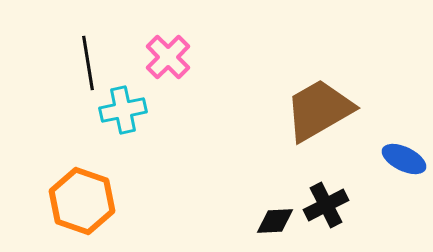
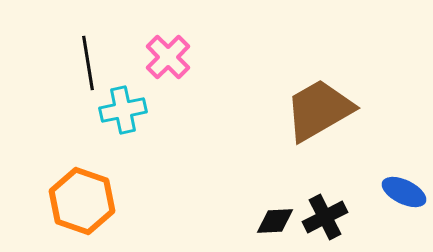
blue ellipse: moved 33 px down
black cross: moved 1 px left, 12 px down
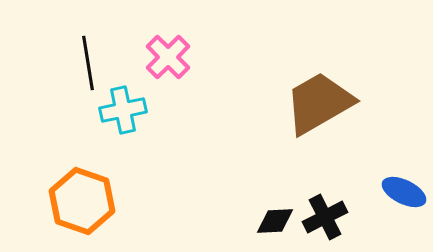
brown trapezoid: moved 7 px up
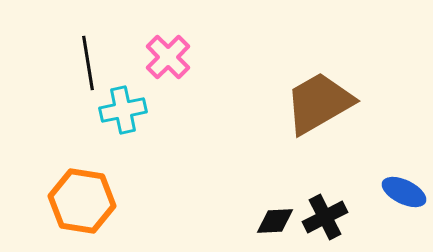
orange hexagon: rotated 10 degrees counterclockwise
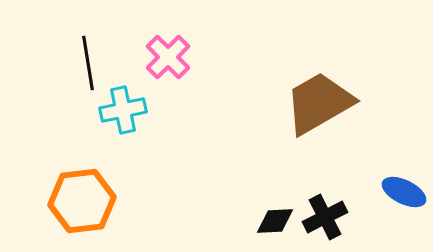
orange hexagon: rotated 16 degrees counterclockwise
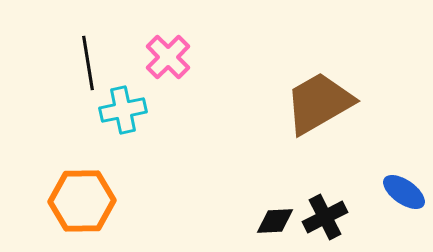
blue ellipse: rotated 9 degrees clockwise
orange hexagon: rotated 6 degrees clockwise
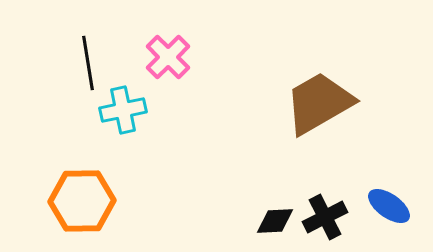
blue ellipse: moved 15 px left, 14 px down
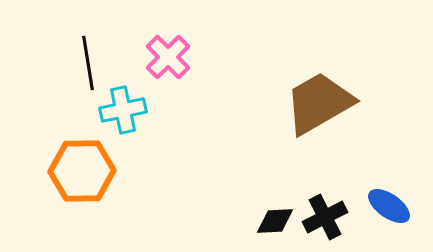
orange hexagon: moved 30 px up
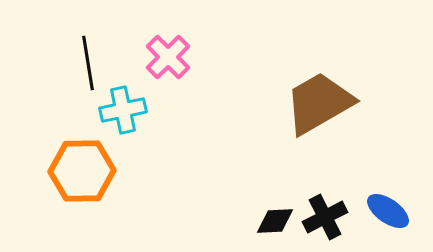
blue ellipse: moved 1 px left, 5 px down
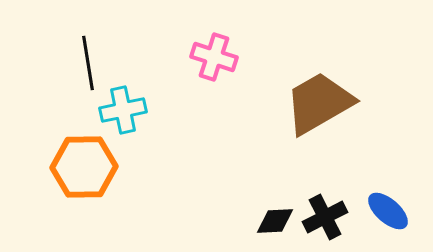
pink cross: moved 46 px right; rotated 27 degrees counterclockwise
orange hexagon: moved 2 px right, 4 px up
blue ellipse: rotated 6 degrees clockwise
